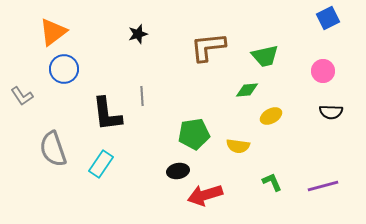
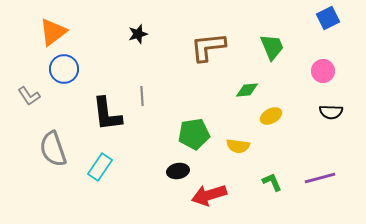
green trapezoid: moved 7 px right, 9 px up; rotated 100 degrees counterclockwise
gray L-shape: moved 7 px right
cyan rectangle: moved 1 px left, 3 px down
purple line: moved 3 px left, 8 px up
red arrow: moved 4 px right
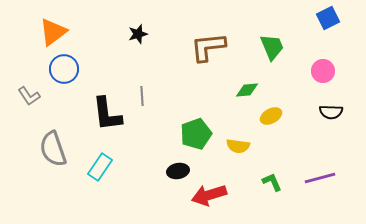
green pentagon: moved 2 px right; rotated 12 degrees counterclockwise
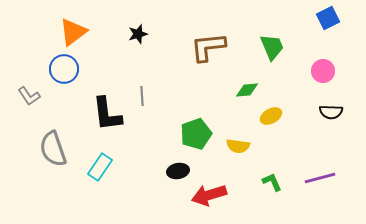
orange triangle: moved 20 px right
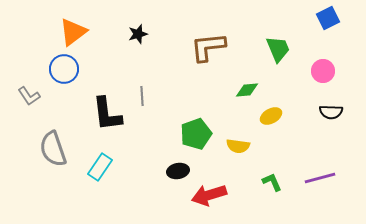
green trapezoid: moved 6 px right, 2 px down
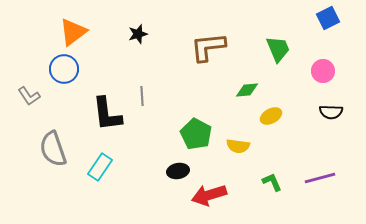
green pentagon: rotated 24 degrees counterclockwise
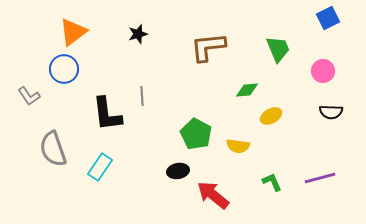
red arrow: moved 4 px right; rotated 56 degrees clockwise
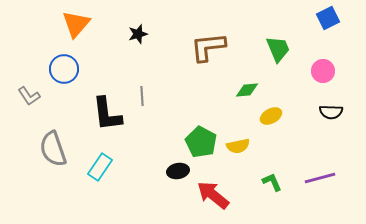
orange triangle: moved 3 px right, 8 px up; rotated 12 degrees counterclockwise
green pentagon: moved 5 px right, 8 px down
yellow semicircle: rotated 20 degrees counterclockwise
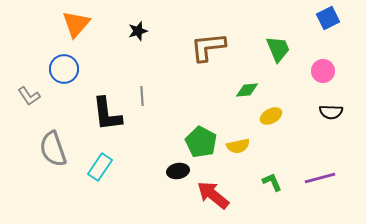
black star: moved 3 px up
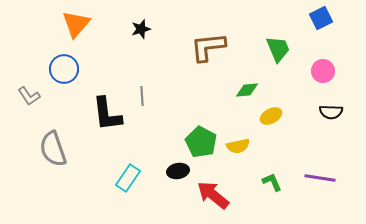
blue square: moved 7 px left
black star: moved 3 px right, 2 px up
cyan rectangle: moved 28 px right, 11 px down
purple line: rotated 24 degrees clockwise
